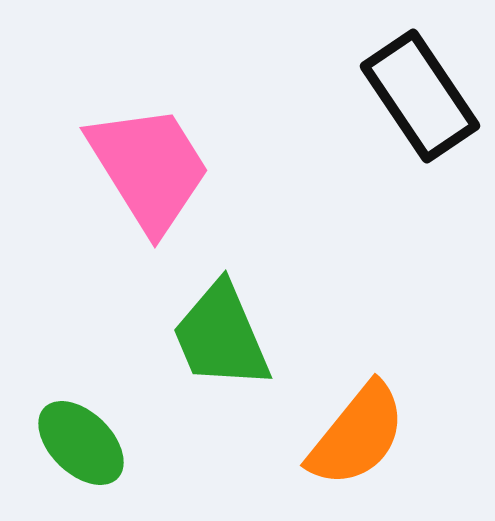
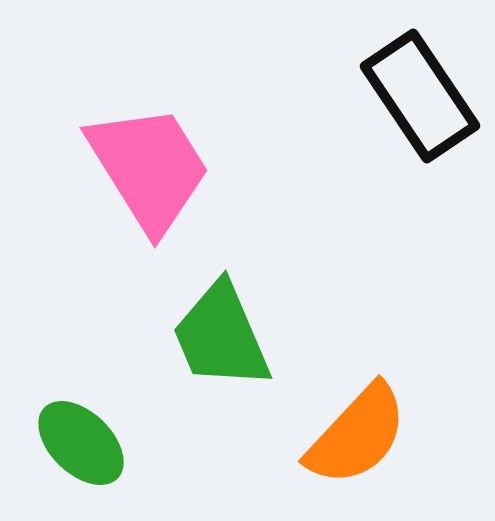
orange semicircle: rotated 4 degrees clockwise
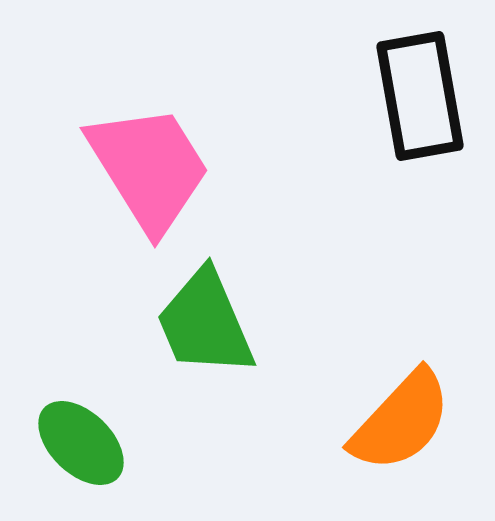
black rectangle: rotated 24 degrees clockwise
green trapezoid: moved 16 px left, 13 px up
orange semicircle: moved 44 px right, 14 px up
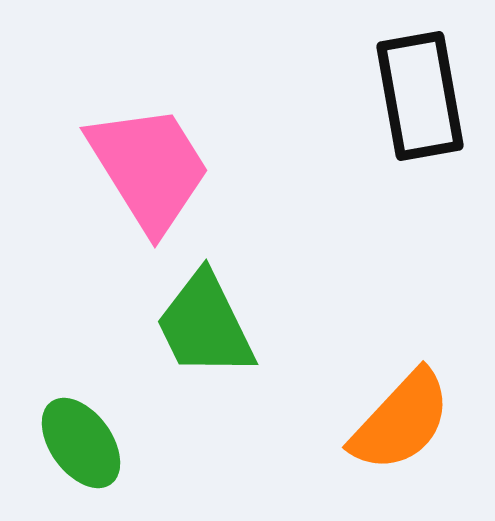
green trapezoid: moved 2 px down; rotated 3 degrees counterclockwise
green ellipse: rotated 10 degrees clockwise
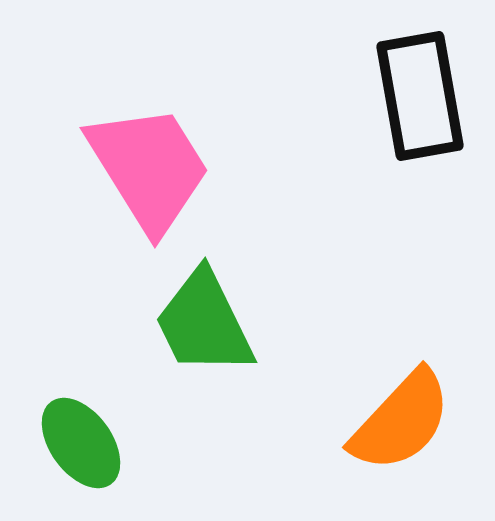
green trapezoid: moved 1 px left, 2 px up
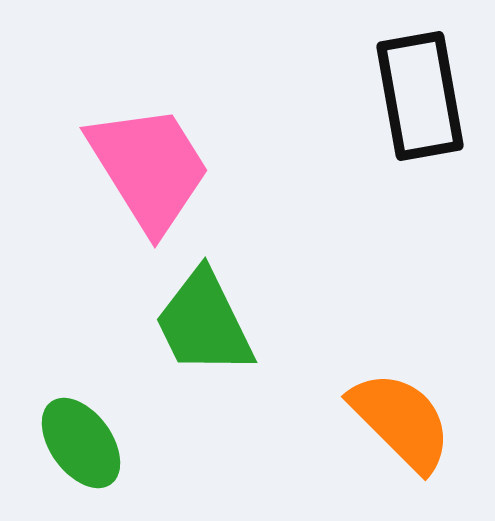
orange semicircle: rotated 88 degrees counterclockwise
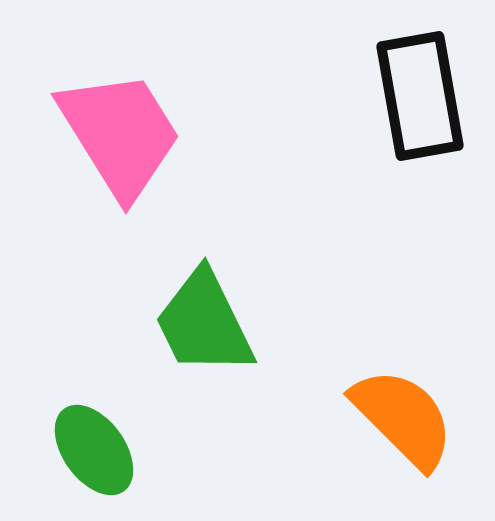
pink trapezoid: moved 29 px left, 34 px up
orange semicircle: moved 2 px right, 3 px up
green ellipse: moved 13 px right, 7 px down
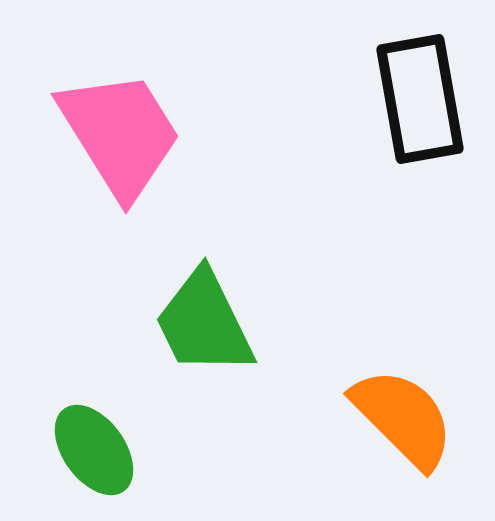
black rectangle: moved 3 px down
